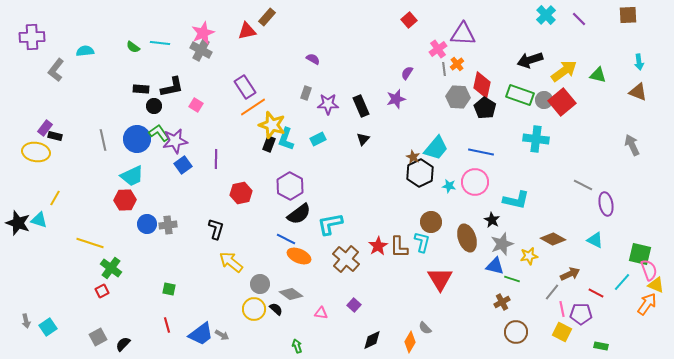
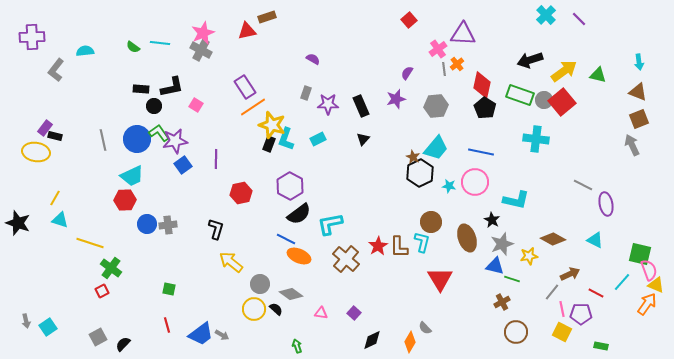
brown square at (628, 15): moved 11 px right, 104 px down; rotated 18 degrees counterclockwise
brown rectangle at (267, 17): rotated 30 degrees clockwise
gray hexagon at (458, 97): moved 22 px left, 9 px down; rotated 10 degrees counterclockwise
cyan triangle at (39, 220): moved 21 px right
purple square at (354, 305): moved 8 px down
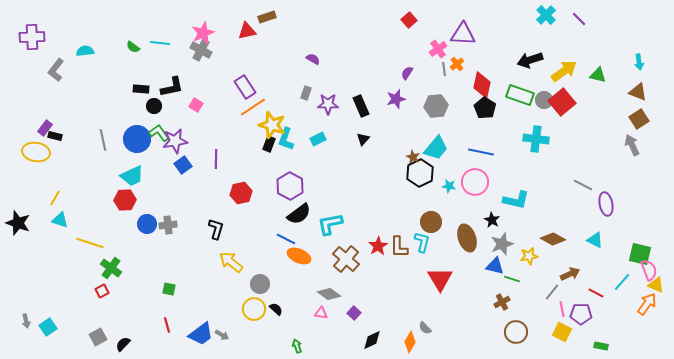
brown square at (639, 119): rotated 12 degrees counterclockwise
gray diamond at (291, 294): moved 38 px right
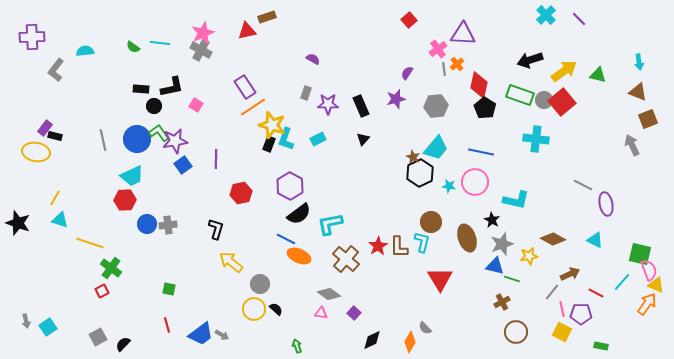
red diamond at (482, 85): moved 3 px left
brown square at (639, 119): moved 9 px right; rotated 12 degrees clockwise
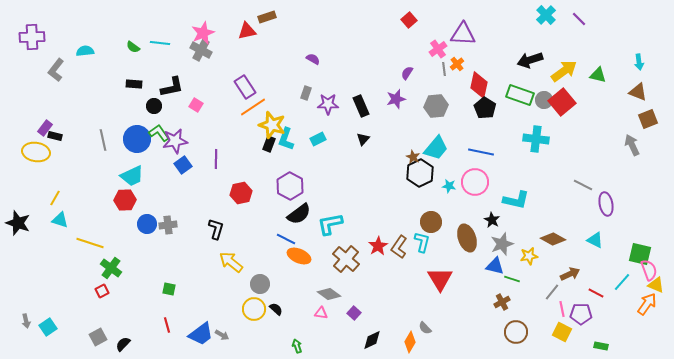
black rectangle at (141, 89): moved 7 px left, 5 px up
brown L-shape at (399, 247): rotated 35 degrees clockwise
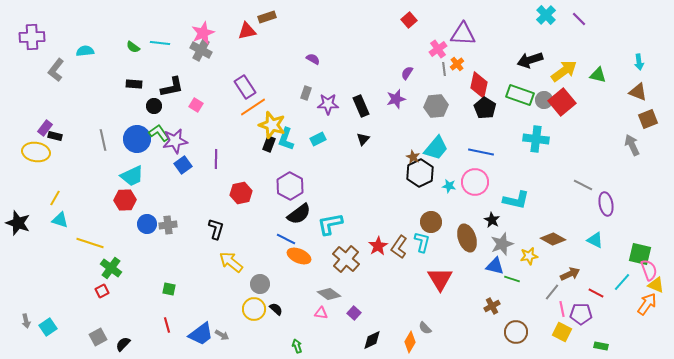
brown cross at (502, 302): moved 10 px left, 4 px down
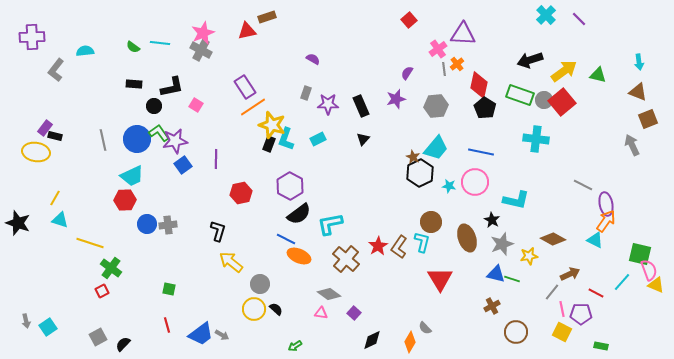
black L-shape at (216, 229): moved 2 px right, 2 px down
blue triangle at (495, 266): moved 1 px right, 8 px down
orange arrow at (647, 304): moved 41 px left, 83 px up
green arrow at (297, 346): moved 2 px left; rotated 104 degrees counterclockwise
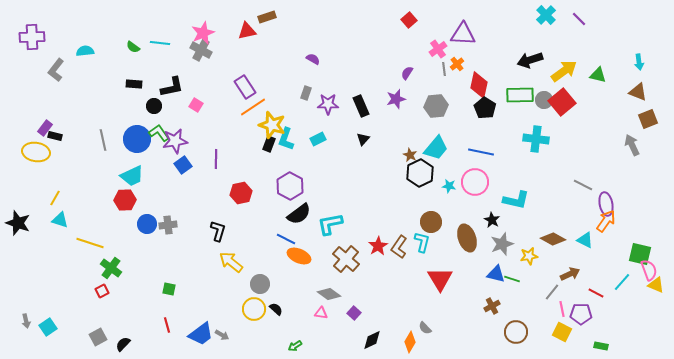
green rectangle at (520, 95): rotated 20 degrees counterclockwise
brown star at (413, 157): moved 3 px left, 2 px up
cyan triangle at (595, 240): moved 10 px left
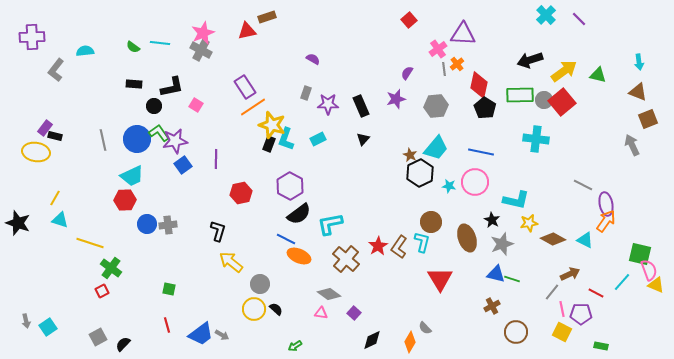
yellow star at (529, 256): moved 33 px up
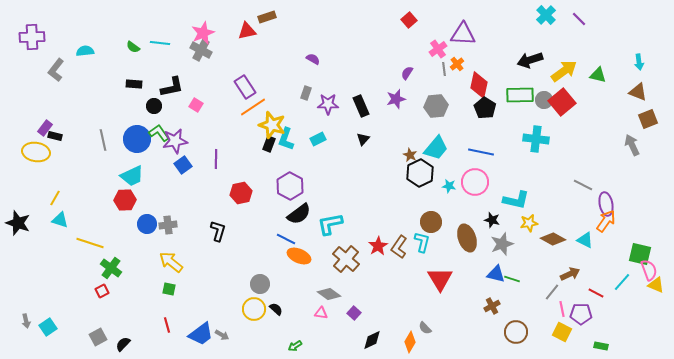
black star at (492, 220): rotated 14 degrees counterclockwise
yellow arrow at (231, 262): moved 60 px left
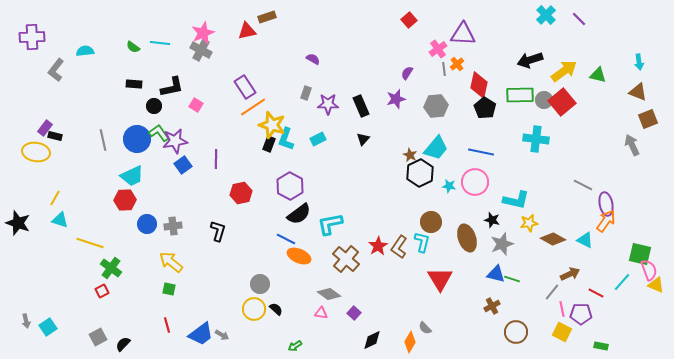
gray cross at (168, 225): moved 5 px right, 1 px down
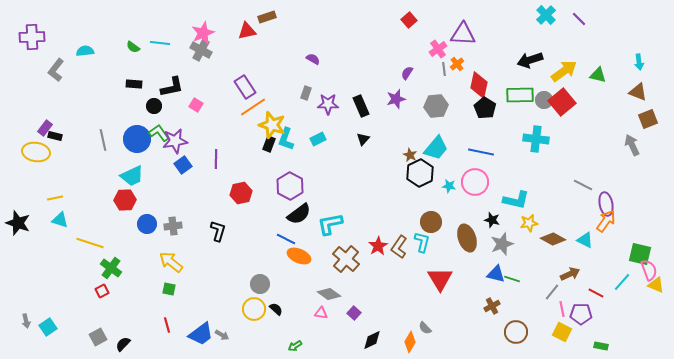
yellow line at (55, 198): rotated 49 degrees clockwise
